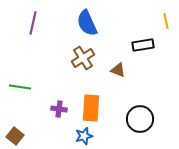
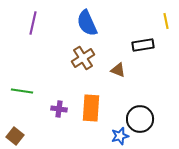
green line: moved 2 px right, 4 px down
blue star: moved 36 px right
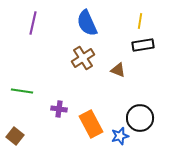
yellow line: moved 26 px left; rotated 21 degrees clockwise
orange rectangle: moved 16 px down; rotated 32 degrees counterclockwise
black circle: moved 1 px up
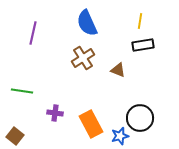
purple line: moved 10 px down
purple cross: moved 4 px left, 4 px down
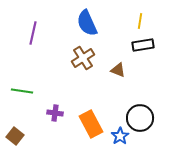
blue star: rotated 18 degrees counterclockwise
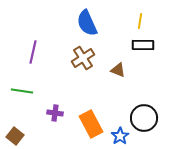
purple line: moved 19 px down
black rectangle: rotated 10 degrees clockwise
black circle: moved 4 px right
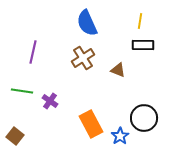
purple cross: moved 5 px left, 12 px up; rotated 28 degrees clockwise
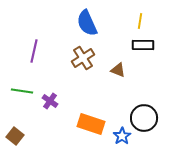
purple line: moved 1 px right, 1 px up
orange rectangle: rotated 44 degrees counterclockwise
blue star: moved 2 px right
